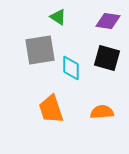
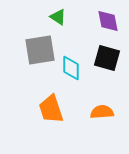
purple diamond: rotated 70 degrees clockwise
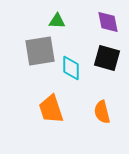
green triangle: moved 1 px left, 4 px down; rotated 30 degrees counterclockwise
purple diamond: moved 1 px down
gray square: moved 1 px down
orange semicircle: rotated 100 degrees counterclockwise
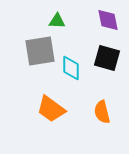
purple diamond: moved 2 px up
orange trapezoid: rotated 36 degrees counterclockwise
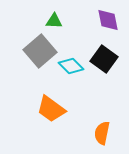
green triangle: moved 3 px left
gray square: rotated 32 degrees counterclockwise
black square: moved 3 px left, 1 px down; rotated 20 degrees clockwise
cyan diamond: moved 2 px up; rotated 45 degrees counterclockwise
orange semicircle: moved 21 px down; rotated 25 degrees clockwise
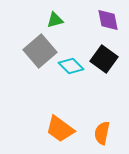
green triangle: moved 1 px right, 1 px up; rotated 18 degrees counterclockwise
orange trapezoid: moved 9 px right, 20 px down
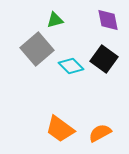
gray square: moved 3 px left, 2 px up
orange semicircle: moved 2 px left; rotated 50 degrees clockwise
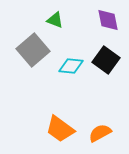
green triangle: rotated 36 degrees clockwise
gray square: moved 4 px left, 1 px down
black square: moved 2 px right, 1 px down
cyan diamond: rotated 40 degrees counterclockwise
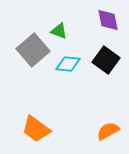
green triangle: moved 4 px right, 11 px down
cyan diamond: moved 3 px left, 2 px up
orange trapezoid: moved 24 px left
orange semicircle: moved 8 px right, 2 px up
